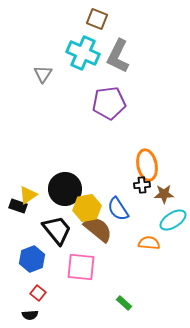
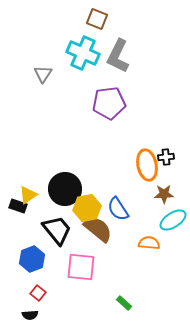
black cross: moved 24 px right, 28 px up
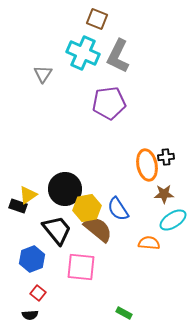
green rectangle: moved 10 px down; rotated 14 degrees counterclockwise
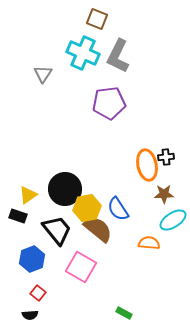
black rectangle: moved 10 px down
pink square: rotated 24 degrees clockwise
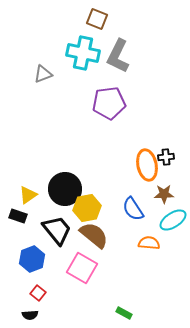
cyan cross: rotated 12 degrees counterclockwise
gray triangle: rotated 36 degrees clockwise
blue semicircle: moved 15 px right
brown semicircle: moved 4 px left, 6 px down
pink square: moved 1 px right, 1 px down
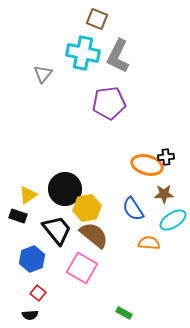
gray triangle: rotated 30 degrees counterclockwise
orange ellipse: rotated 64 degrees counterclockwise
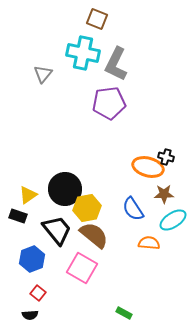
gray L-shape: moved 2 px left, 8 px down
black cross: rotated 21 degrees clockwise
orange ellipse: moved 1 px right, 2 px down
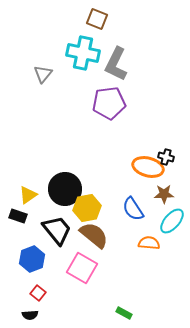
cyan ellipse: moved 1 px left, 1 px down; rotated 16 degrees counterclockwise
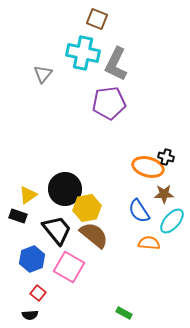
blue semicircle: moved 6 px right, 2 px down
pink square: moved 13 px left, 1 px up
